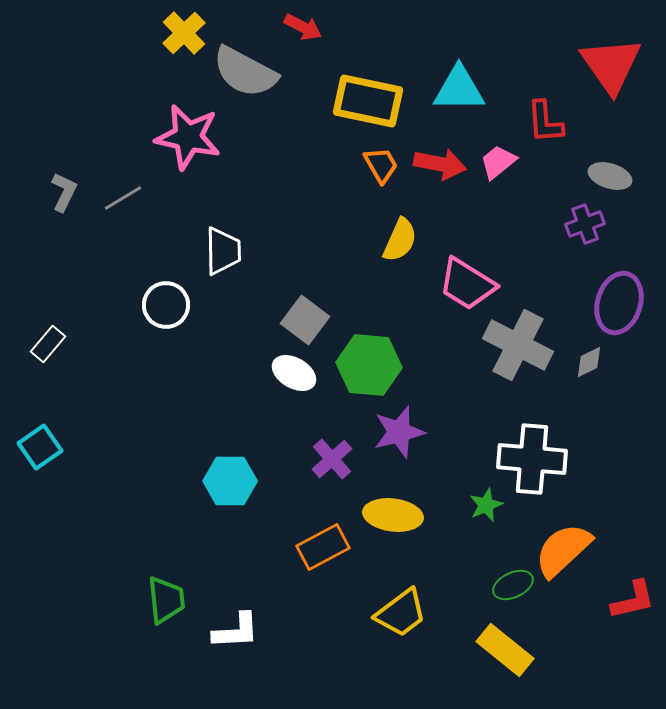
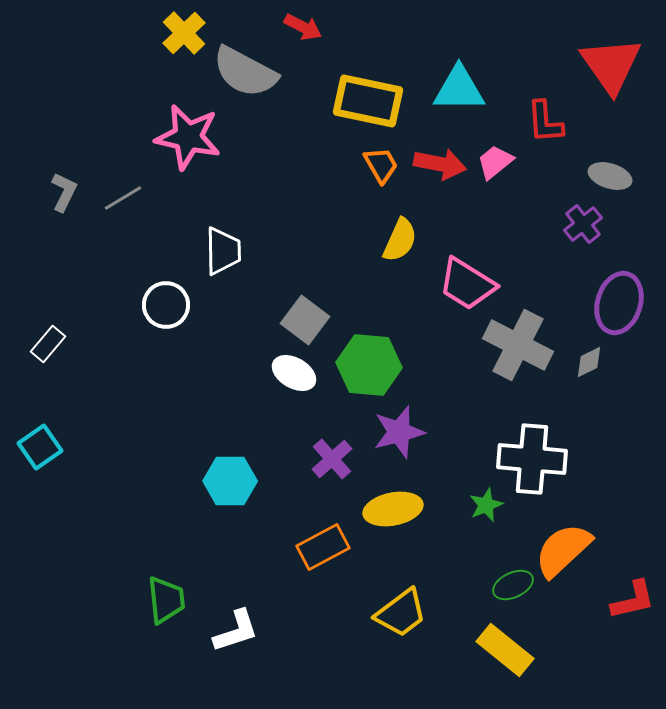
pink trapezoid at (498, 162): moved 3 px left
purple cross at (585, 224): moved 2 px left; rotated 18 degrees counterclockwise
yellow ellipse at (393, 515): moved 6 px up; rotated 18 degrees counterclockwise
white L-shape at (236, 631): rotated 15 degrees counterclockwise
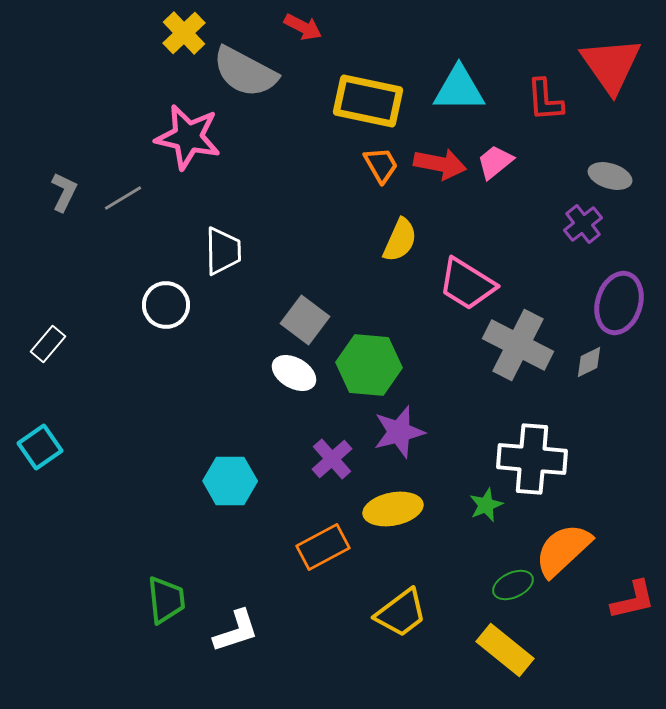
red L-shape at (545, 122): moved 22 px up
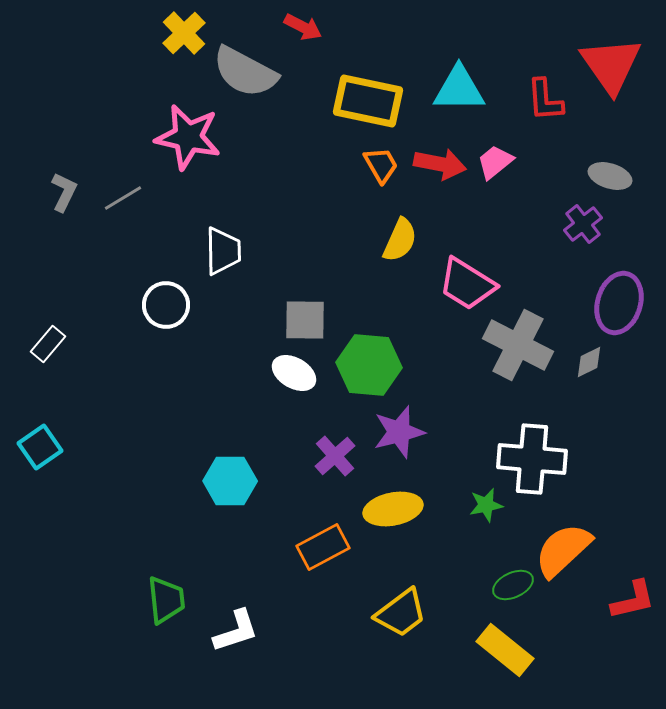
gray square at (305, 320): rotated 36 degrees counterclockwise
purple cross at (332, 459): moved 3 px right, 3 px up
green star at (486, 505): rotated 12 degrees clockwise
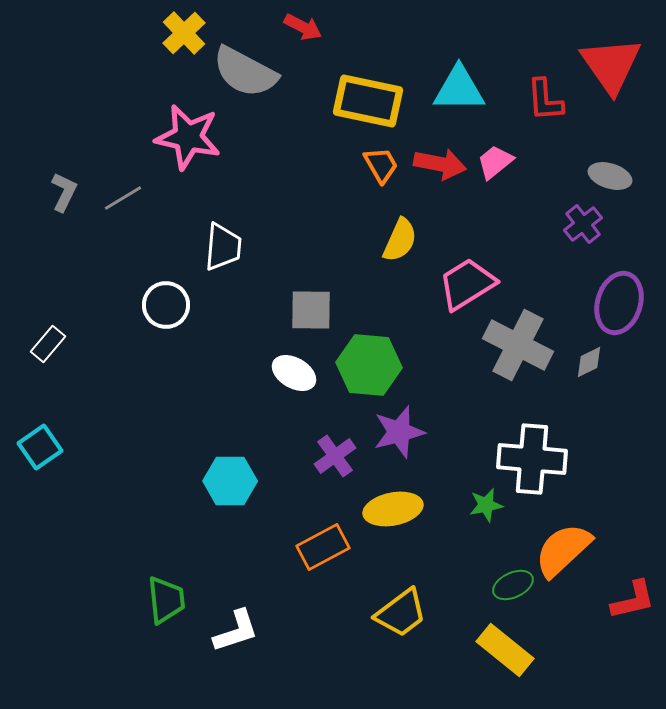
white trapezoid at (223, 251): moved 4 px up; rotated 6 degrees clockwise
pink trapezoid at (467, 284): rotated 116 degrees clockwise
gray square at (305, 320): moved 6 px right, 10 px up
purple cross at (335, 456): rotated 6 degrees clockwise
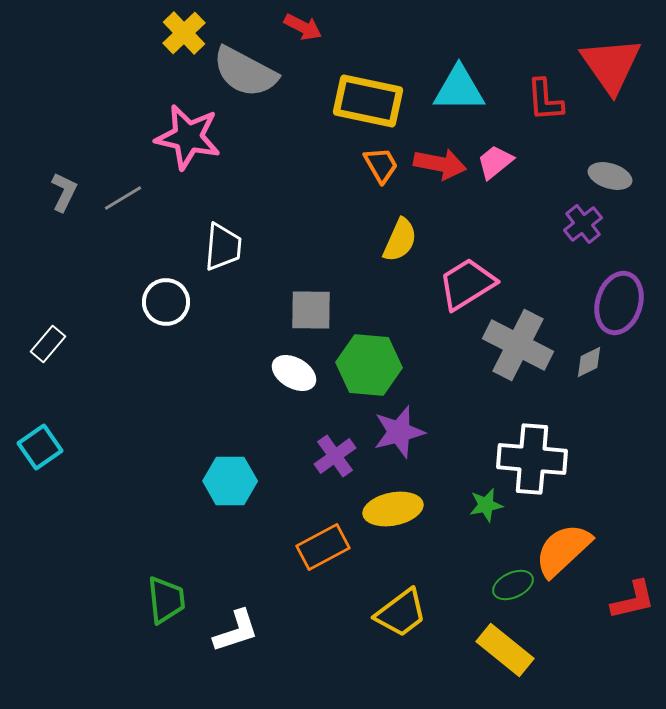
white circle at (166, 305): moved 3 px up
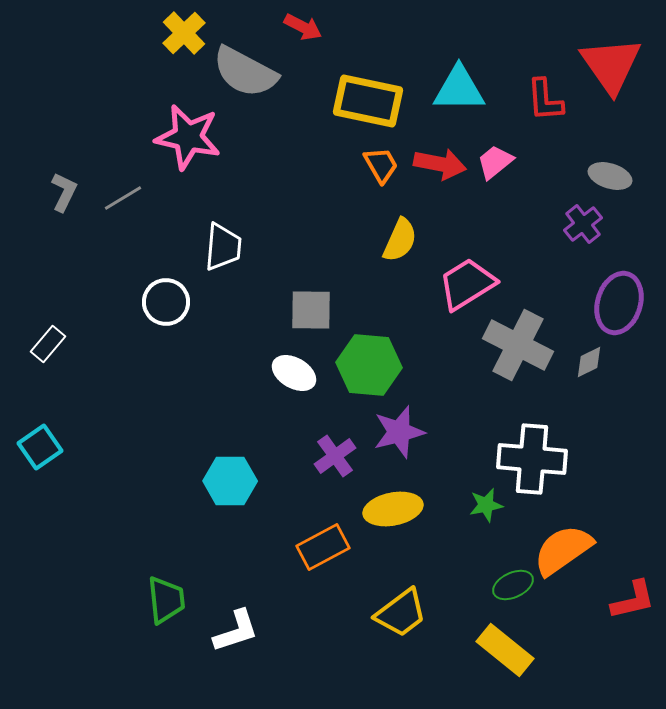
orange semicircle at (563, 550): rotated 8 degrees clockwise
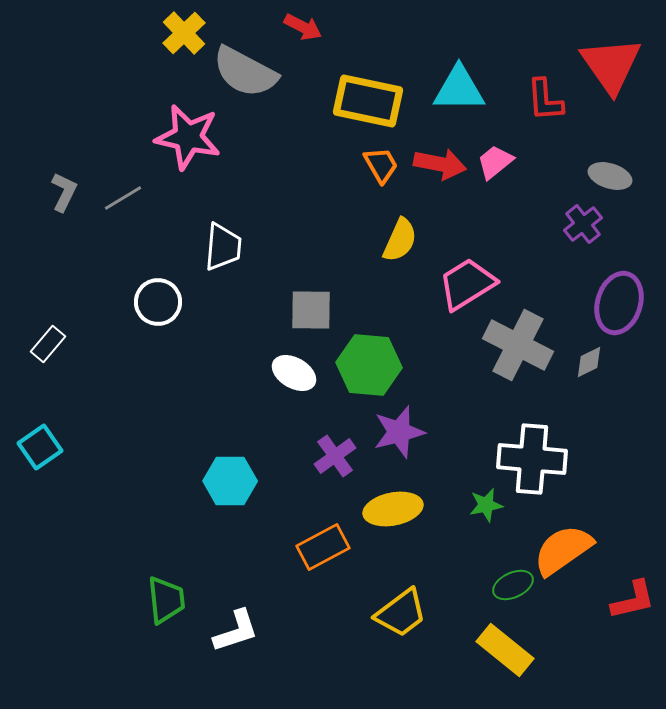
white circle at (166, 302): moved 8 px left
